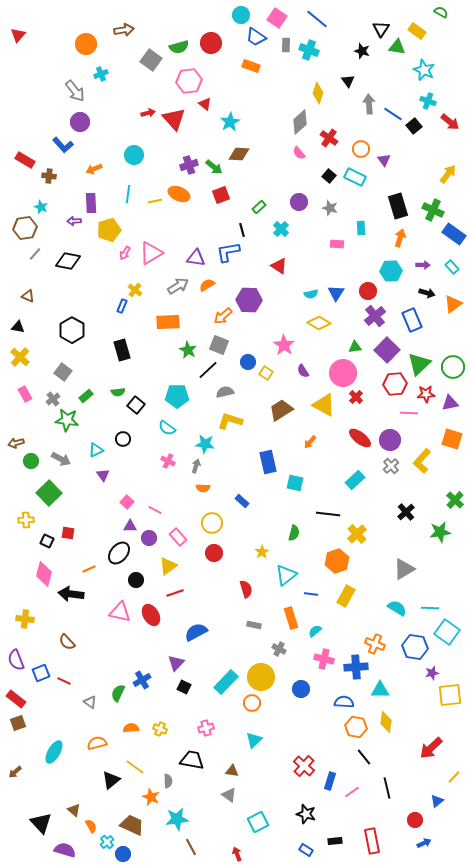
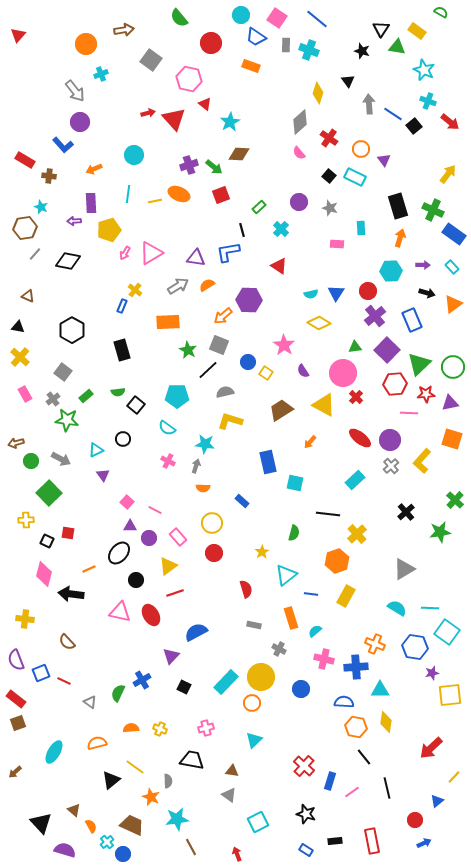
green semicircle at (179, 47): moved 29 px up; rotated 66 degrees clockwise
pink hexagon at (189, 81): moved 2 px up; rotated 20 degrees clockwise
purple triangle at (176, 663): moved 5 px left, 7 px up
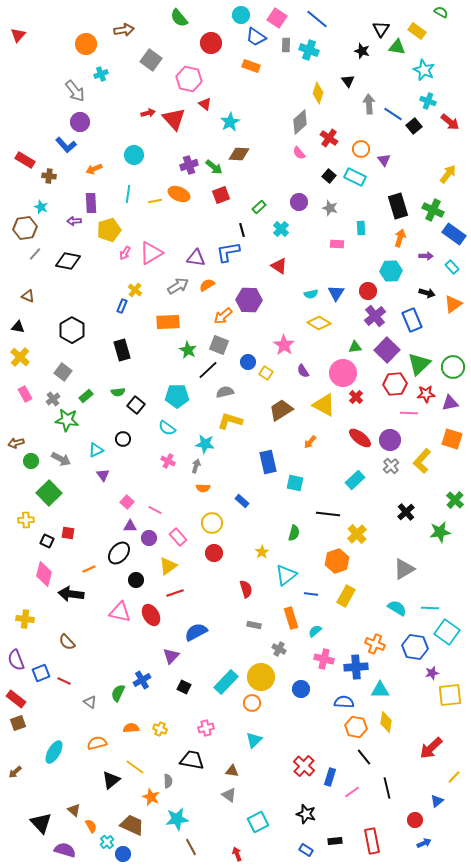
blue L-shape at (63, 145): moved 3 px right
purple arrow at (423, 265): moved 3 px right, 9 px up
blue rectangle at (330, 781): moved 4 px up
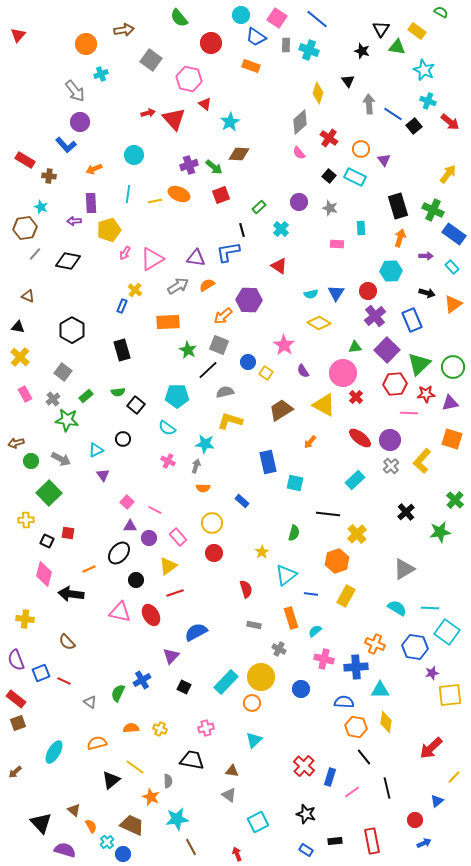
pink triangle at (151, 253): moved 1 px right, 6 px down
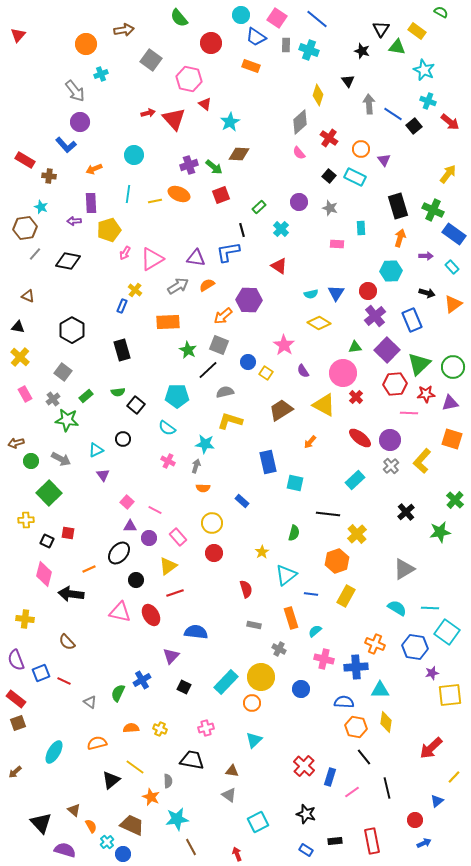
yellow diamond at (318, 93): moved 2 px down
blue semicircle at (196, 632): rotated 35 degrees clockwise
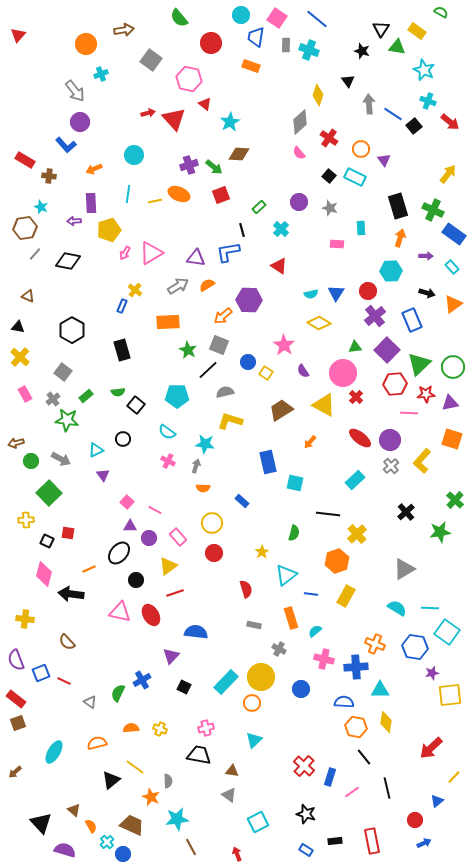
blue trapezoid at (256, 37): rotated 65 degrees clockwise
pink triangle at (152, 259): moved 1 px left, 6 px up
cyan semicircle at (167, 428): moved 4 px down
black trapezoid at (192, 760): moved 7 px right, 5 px up
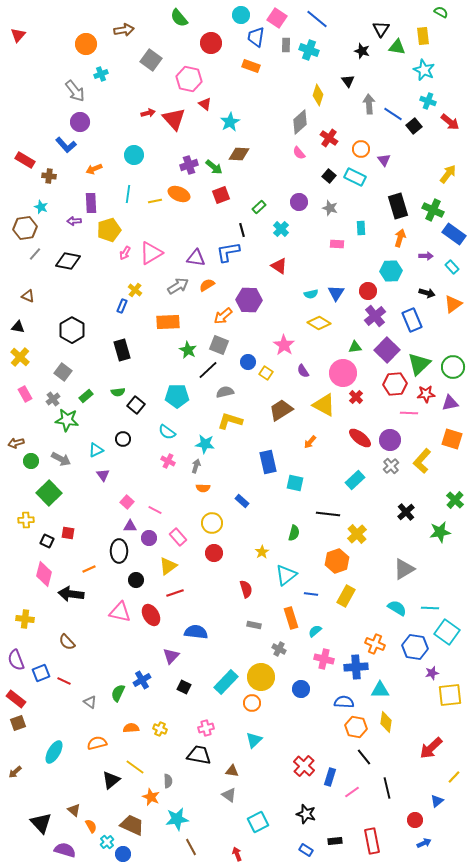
yellow rectangle at (417, 31): moved 6 px right, 5 px down; rotated 48 degrees clockwise
black ellipse at (119, 553): moved 2 px up; rotated 40 degrees counterclockwise
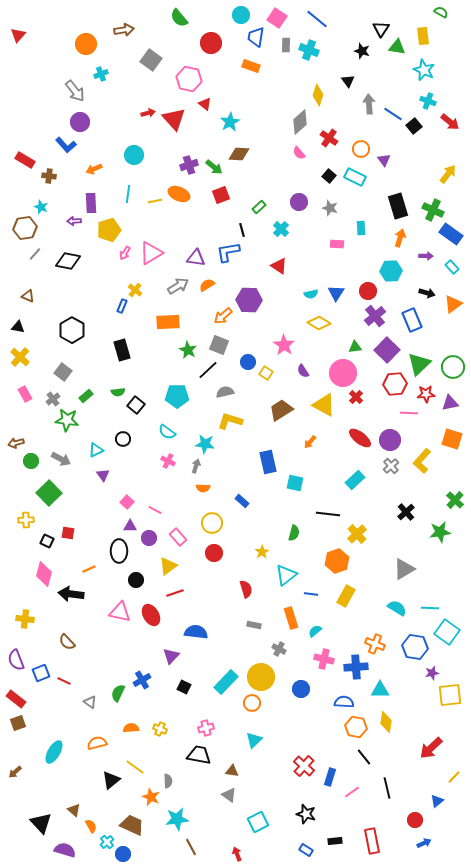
blue rectangle at (454, 234): moved 3 px left
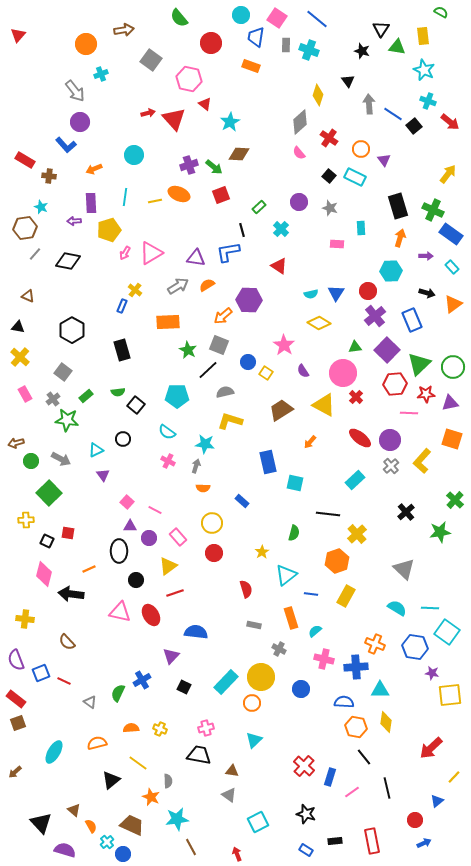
cyan line at (128, 194): moved 3 px left, 3 px down
gray triangle at (404, 569): rotated 45 degrees counterclockwise
purple star at (432, 673): rotated 24 degrees clockwise
yellow line at (135, 767): moved 3 px right, 4 px up
